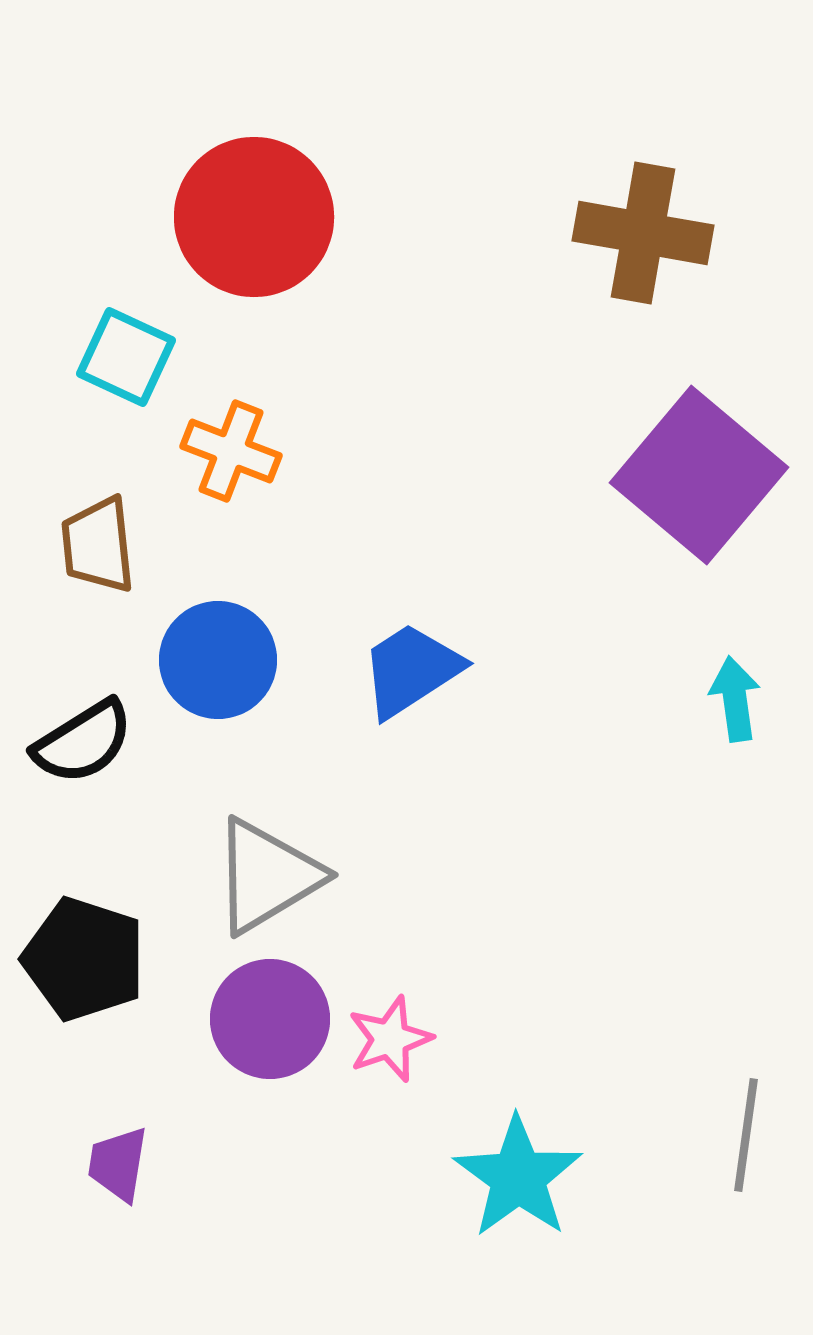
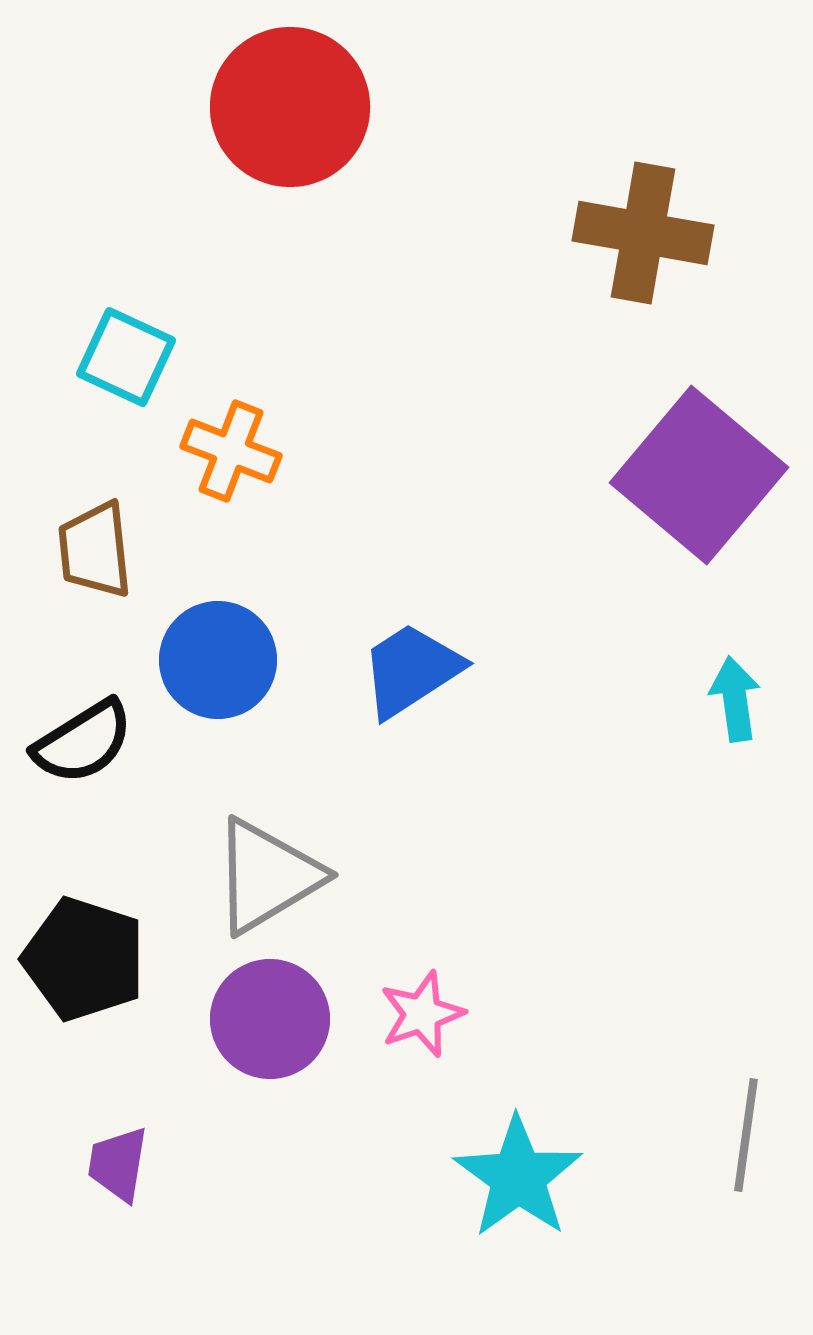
red circle: moved 36 px right, 110 px up
brown trapezoid: moved 3 px left, 5 px down
pink star: moved 32 px right, 25 px up
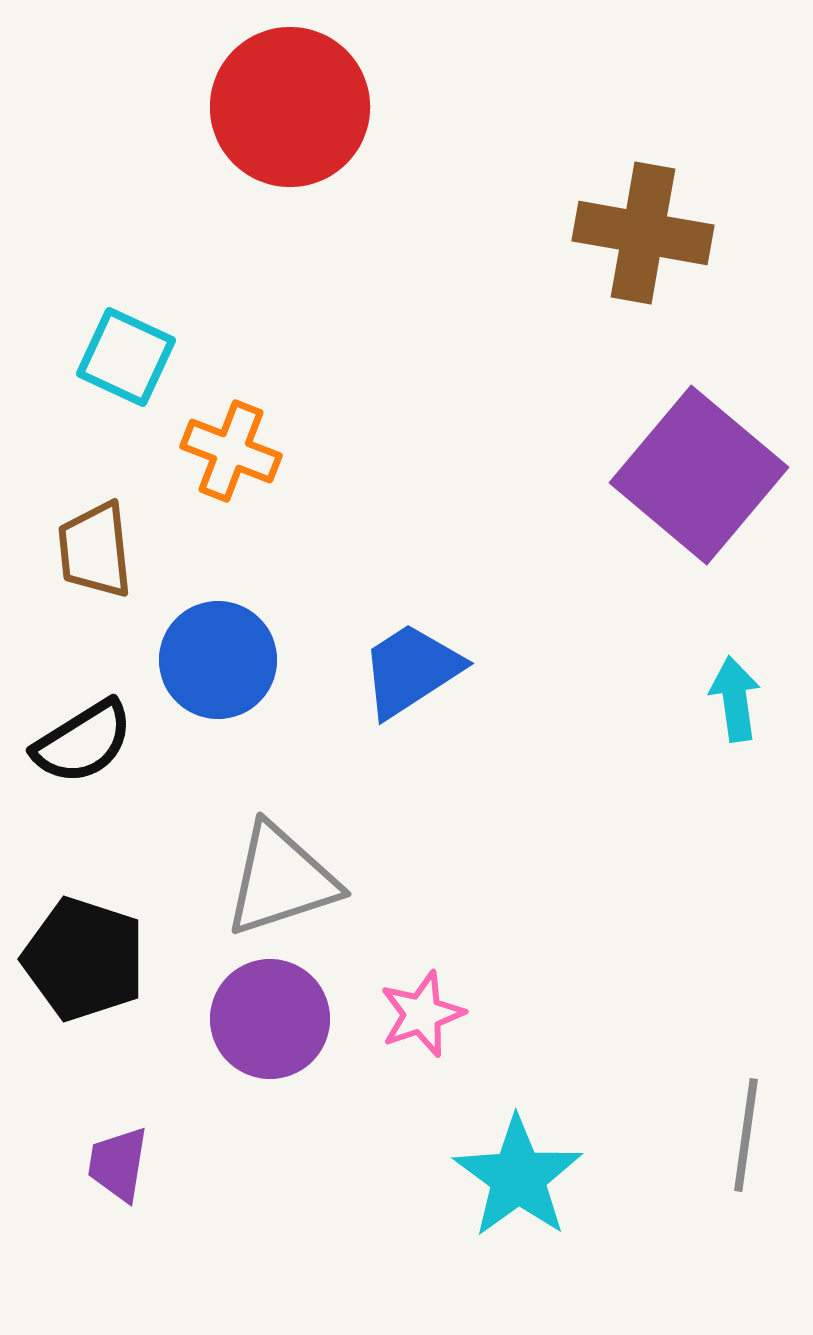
gray triangle: moved 14 px right, 4 px down; rotated 13 degrees clockwise
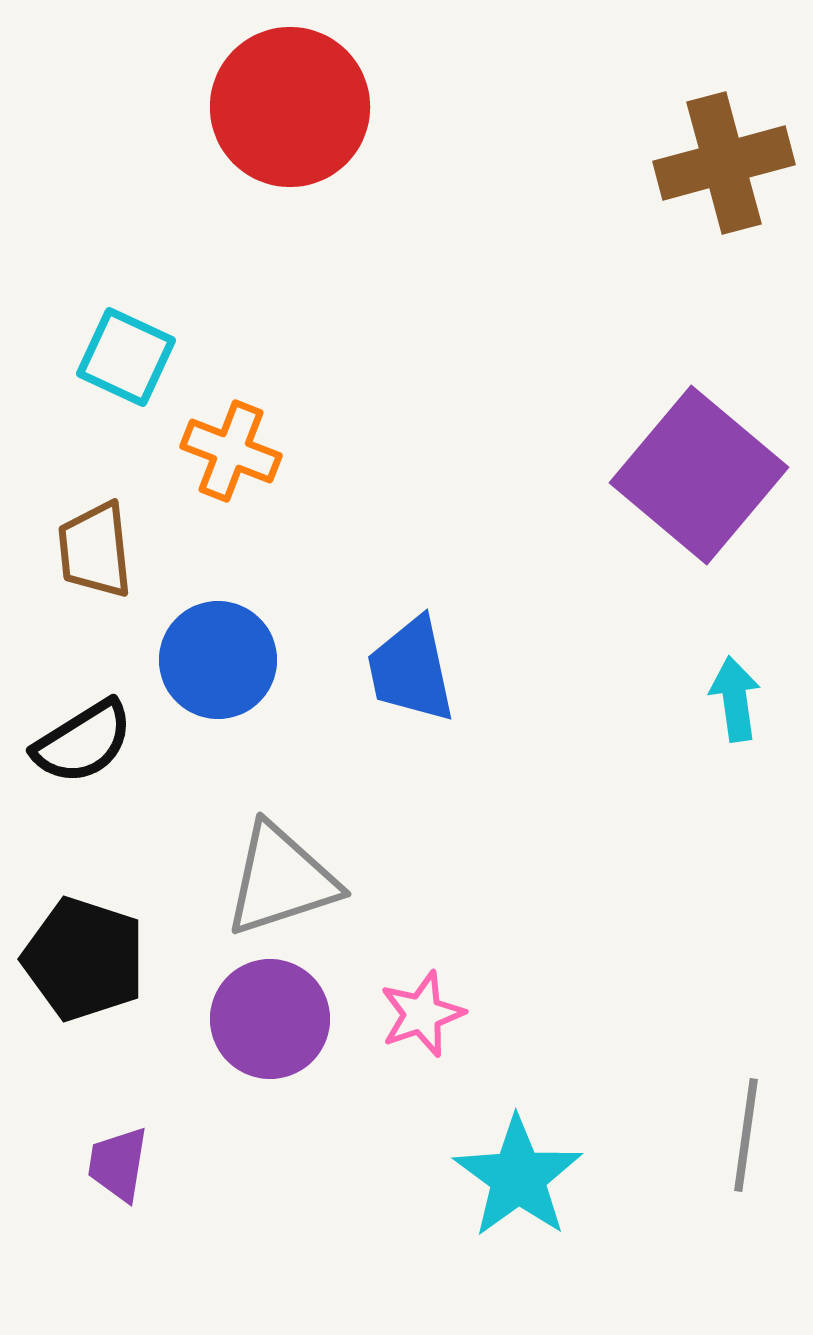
brown cross: moved 81 px right, 70 px up; rotated 25 degrees counterclockwise
blue trapezoid: rotated 69 degrees counterclockwise
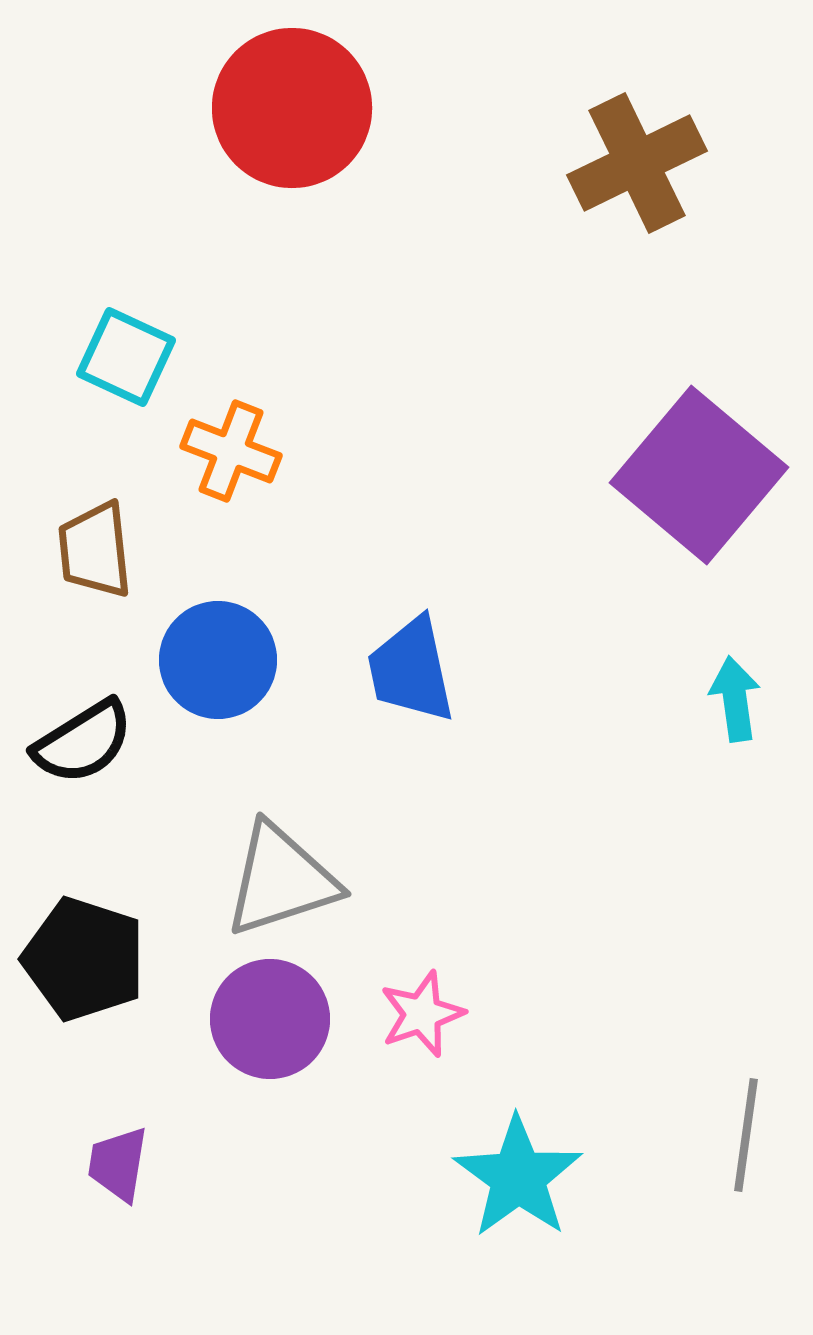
red circle: moved 2 px right, 1 px down
brown cross: moved 87 px left; rotated 11 degrees counterclockwise
